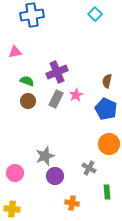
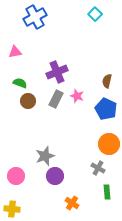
blue cross: moved 3 px right, 2 px down; rotated 20 degrees counterclockwise
green semicircle: moved 7 px left, 2 px down
pink star: moved 1 px right, 1 px down; rotated 24 degrees counterclockwise
gray cross: moved 9 px right
pink circle: moved 1 px right, 3 px down
orange cross: rotated 24 degrees clockwise
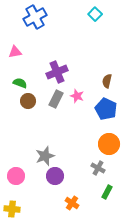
green rectangle: rotated 32 degrees clockwise
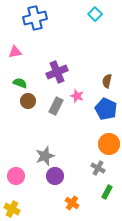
blue cross: moved 1 px down; rotated 15 degrees clockwise
gray rectangle: moved 7 px down
yellow cross: rotated 21 degrees clockwise
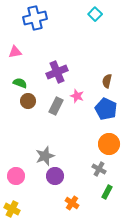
gray cross: moved 1 px right, 1 px down
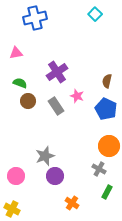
pink triangle: moved 1 px right, 1 px down
purple cross: rotated 10 degrees counterclockwise
gray rectangle: rotated 60 degrees counterclockwise
orange circle: moved 2 px down
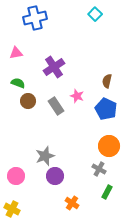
purple cross: moved 3 px left, 5 px up
green semicircle: moved 2 px left
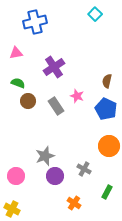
blue cross: moved 4 px down
gray cross: moved 15 px left
orange cross: moved 2 px right
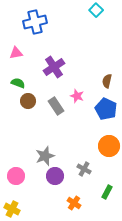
cyan square: moved 1 px right, 4 px up
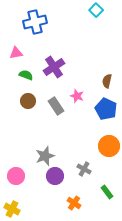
green semicircle: moved 8 px right, 8 px up
green rectangle: rotated 64 degrees counterclockwise
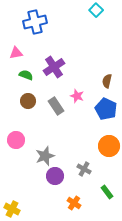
pink circle: moved 36 px up
